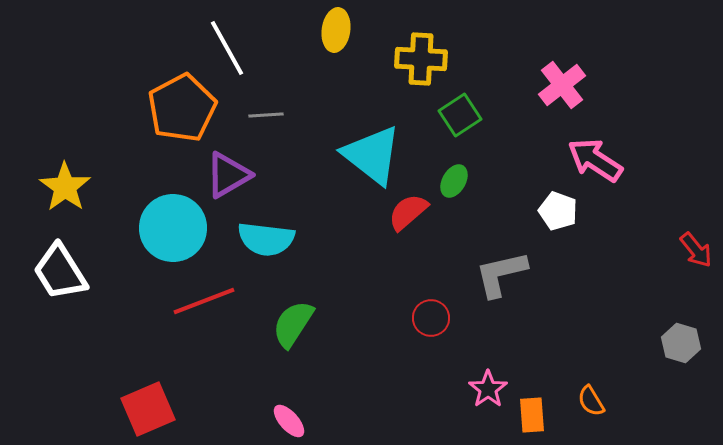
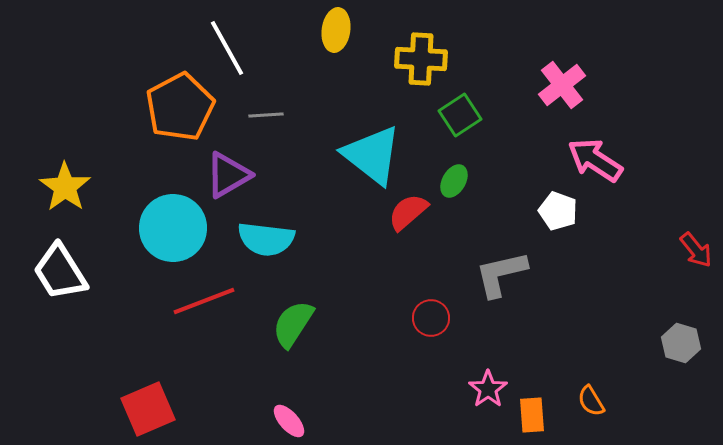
orange pentagon: moved 2 px left, 1 px up
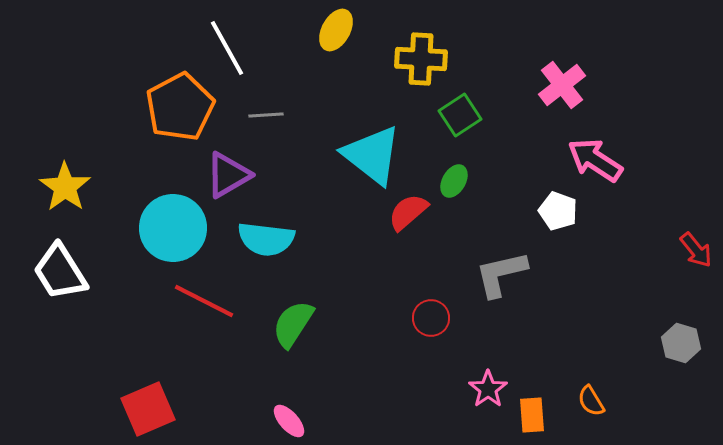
yellow ellipse: rotated 21 degrees clockwise
red line: rotated 48 degrees clockwise
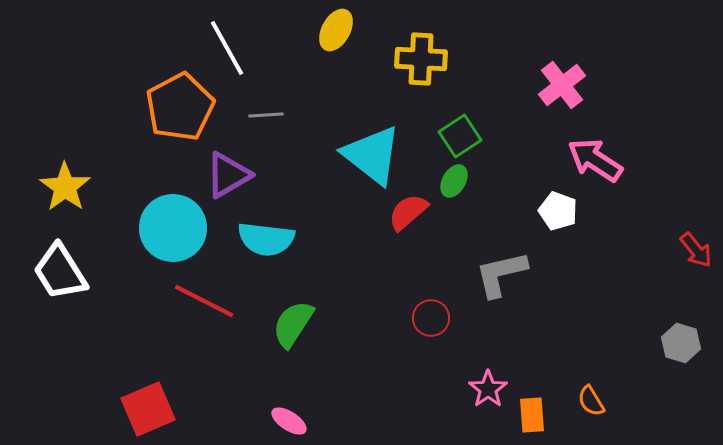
green square: moved 21 px down
pink ellipse: rotated 15 degrees counterclockwise
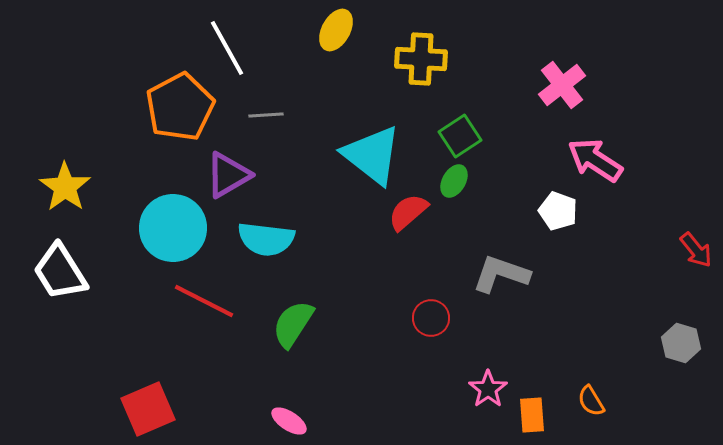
gray L-shape: rotated 32 degrees clockwise
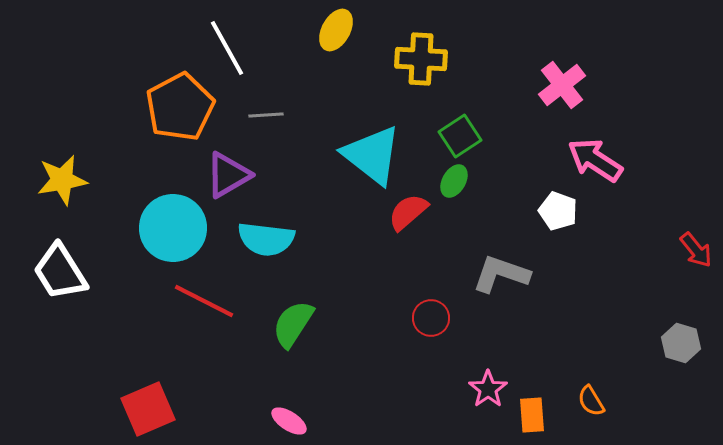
yellow star: moved 3 px left, 7 px up; rotated 27 degrees clockwise
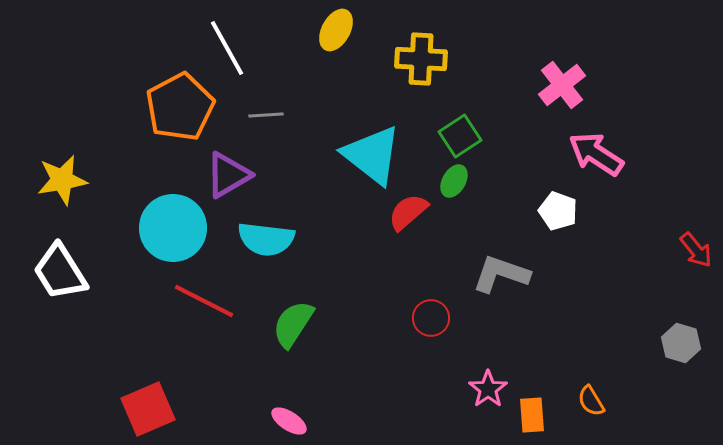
pink arrow: moved 1 px right, 6 px up
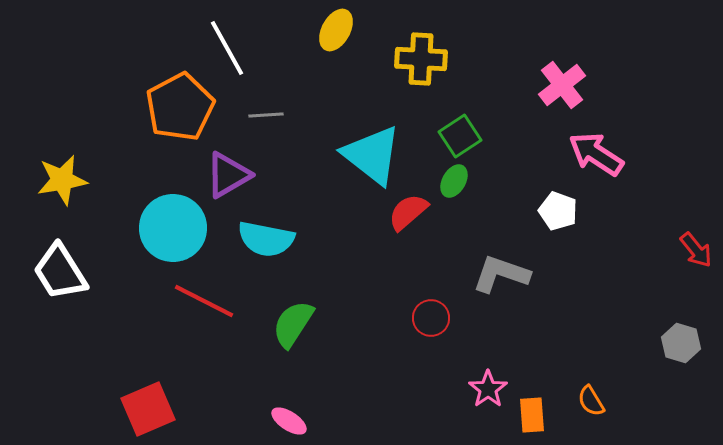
cyan semicircle: rotated 4 degrees clockwise
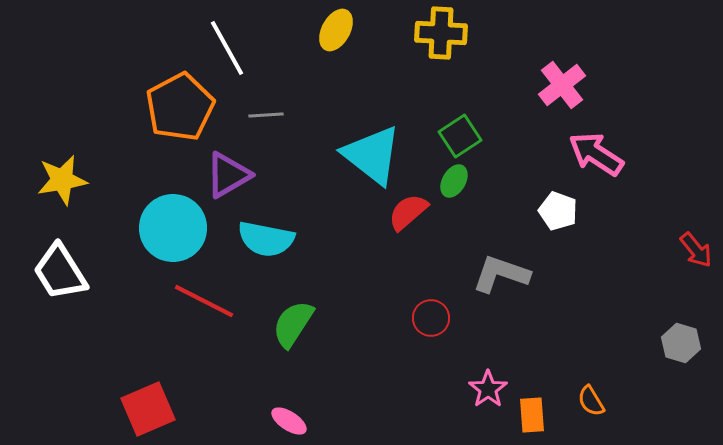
yellow cross: moved 20 px right, 26 px up
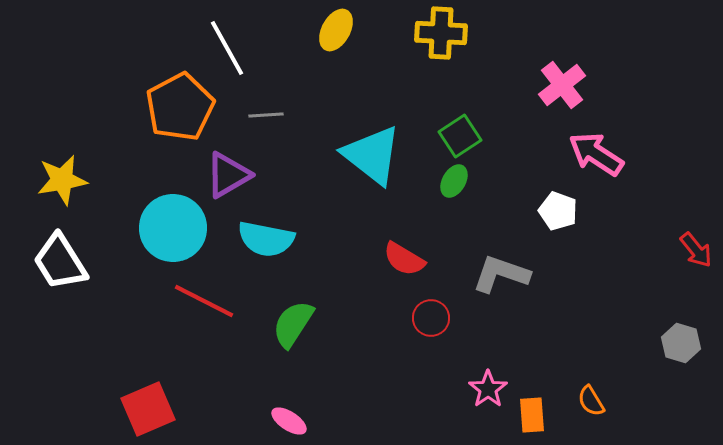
red semicircle: moved 4 px left, 47 px down; rotated 108 degrees counterclockwise
white trapezoid: moved 10 px up
